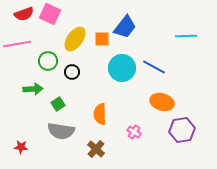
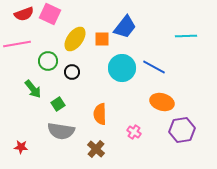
green arrow: rotated 54 degrees clockwise
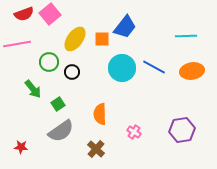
pink square: rotated 25 degrees clockwise
green circle: moved 1 px right, 1 px down
orange ellipse: moved 30 px right, 31 px up; rotated 25 degrees counterclockwise
gray semicircle: rotated 44 degrees counterclockwise
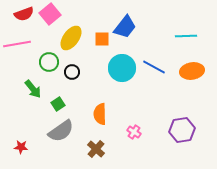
yellow ellipse: moved 4 px left, 1 px up
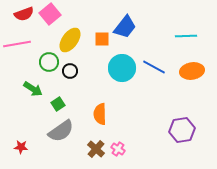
yellow ellipse: moved 1 px left, 2 px down
black circle: moved 2 px left, 1 px up
green arrow: rotated 18 degrees counterclockwise
pink cross: moved 16 px left, 17 px down
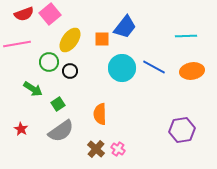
red star: moved 18 px up; rotated 24 degrees clockwise
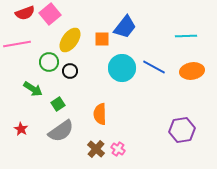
red semicircle: moved 1 px right, 1 px up
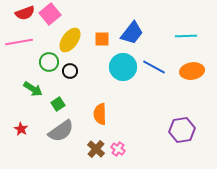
blue trapezoid: moved 7 px right, 6 px down
pink line: moved 2 px right, 2 px up
cyan circle: moved 1 px right, 1 px up
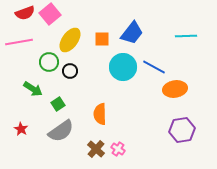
orange ellipse: moved 17 px left, 18 px down
